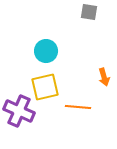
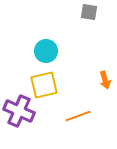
orange arrow: moved 1 px right, 3 px down
yellow square: moved 1 px left, 2 px up
orange line: moved 9 px down; rotated 25 degrees counterclockwise
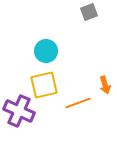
gray square: rotated 30 degrees counterclockwise
orange arrow: moved 5 px down
orange line: moved 13 px up
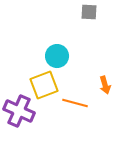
gray square: rotated 24 degrees clockwise
cyan circle: moved 11 px right, 5 px down
yellow square: rotated 8 degrees counterclockwise
orange line: moved 3 px left; rotated 35 degrees clockwise
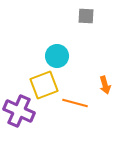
gray square: moved 3 px left, 4 px down
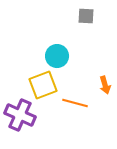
yellow square: moved 1 px left
purple cross: moved 1 px right, 4 px down
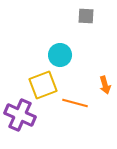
cyan circle: moved 3 px right, 1 px up
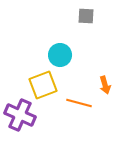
orange line: moved 4 px right
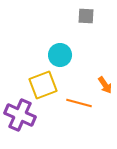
orange arrow: rotated 18 degrees counterclockwise
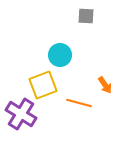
purple cross: moved 1 px right, 1 px up; rotated 8 degrees clockwise
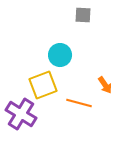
gray square: moved 3 px left, 1 px up
